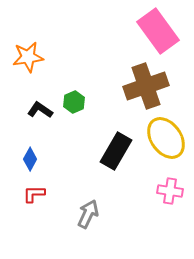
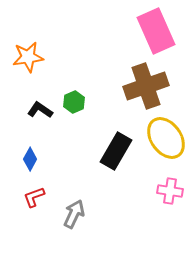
pink rectangle: moved 2 px left; rotated 12 degrees clockwise
red L-shape: moved 3 px down; rotated 20 degrees counterclockwise
gray arrow: moved 14 px left
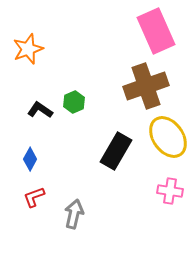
orange star: moved 8 px up; rotated 12 degrees counterclockwise
yellow ellipse: moved 2 px right, 1 px up
gray arrow: rotated 12 degrees counterclockwise
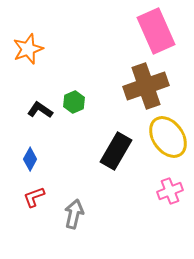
pink cross: rotated 30 degrees counterclockwise
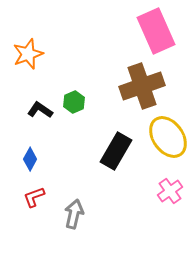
orange star: moved 5 px down
brown cross: moved 4 px left
pink cross: rotated 15 degrees counterclockwise
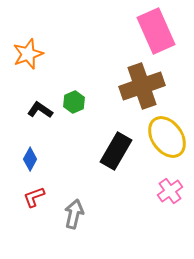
yellow ellipse: moved 1 px left
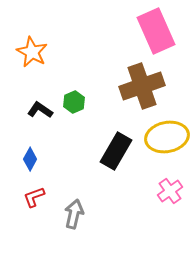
orange star: moved 4 px right, 2 px up; rotated 24 degrees counterclockwise
yellow ellipse: rotated 66 degrees counterclockwise
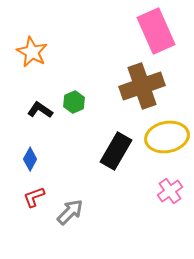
gray arrow: moved 4 px left, 2 px up; rotated 32 degrees clockwise
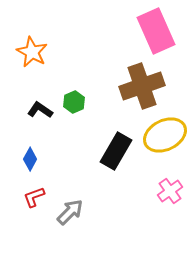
yellow ellipse: moved 2 px left, 2 px up; rotated 15 degrees counterclockwise
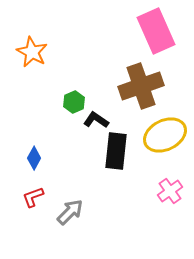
brown cross: moved 1 px left
black L-shape: moved 56 px right, 10 px down
black rectangle: rotated 24 degrees counterclockwise
blue diamond: moved 4 px right, 1 px up
red L-shape: moved 1 px left
